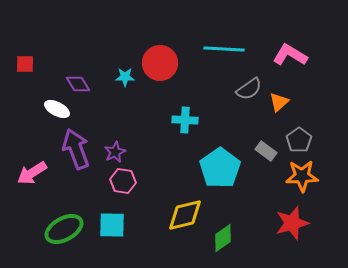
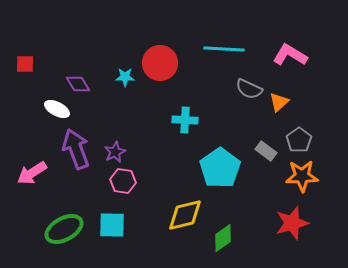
gray semicircle: rotated 60 degrees clockwise
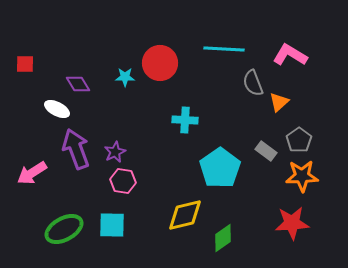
gray semicircle: moved 4 px right, 6 px up; rotated 44 degrees clockwise
red star: rotated 12 degrees clockwise
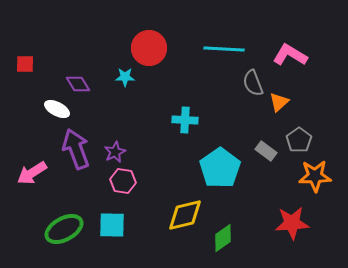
red circle: moved 11 px left, 15 px up
orange star: moved 13 px right
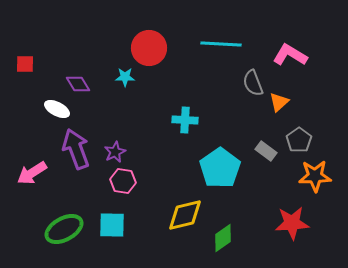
cyan line: moved 3 px left, 5 px up
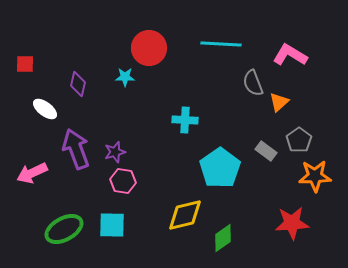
purple diamond: rotated 45 degrees clockwise
white ellipse: moved 12 px left; rotated 10 degrees clockwise
purple star: rotated 10 degrees clockwise
pink arrow: rotated 8 degrees clockwise
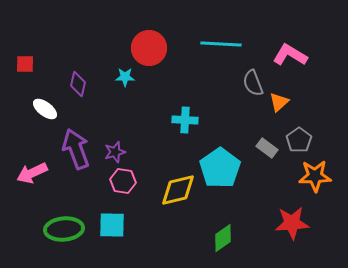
gray rectangle: moved 1 px right, 3 px up
yellow diamond: moved 7 px left, 25 px up
green ellipse: rotated 24 degrees clockwise
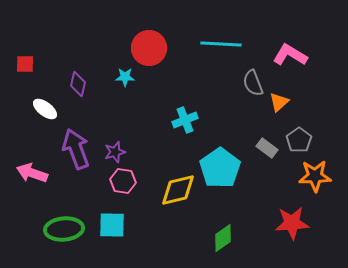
cyan cross: rotated 25 degrees counterclockwise
pink arrow: rotated 44 degrees clockwise
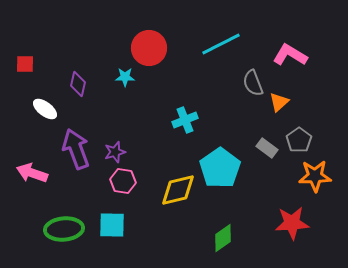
cyan line: rotated 30 degrees counterclockwise
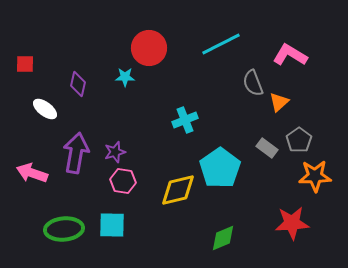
purple arrow: moved 4 px down; rotated 30 degrees clockwise
green diamond: rotated 12 degrees clockwise
